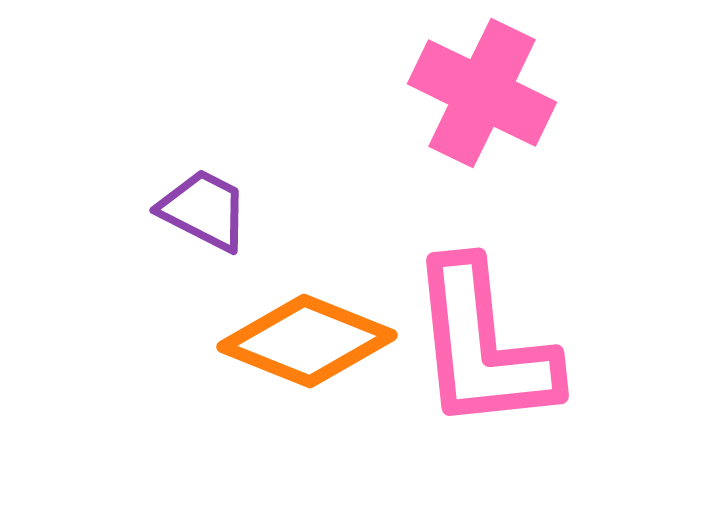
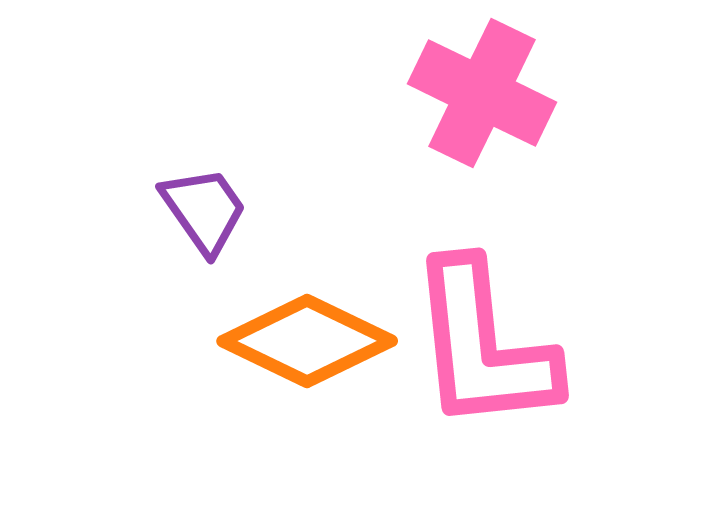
purple trapezoid: rotated 28 degrees clockwise
orange diamond: rotated 4 degrees clockwise
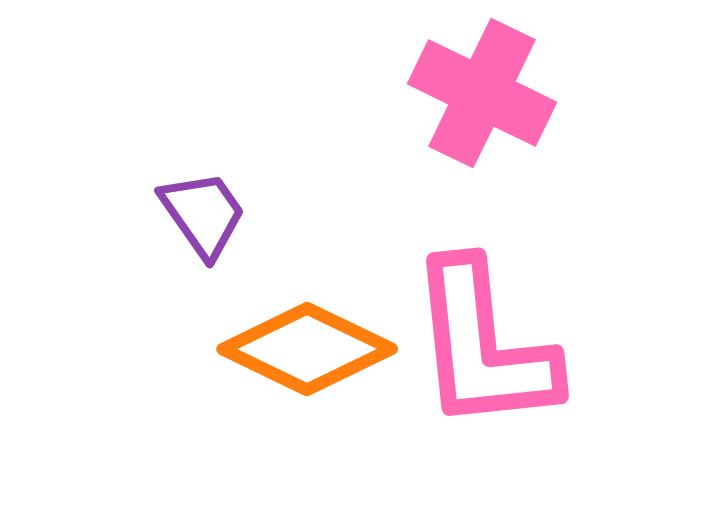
purple trapezoid: moved 1 px left, 4 px down
orange diamond: moved 8 px down
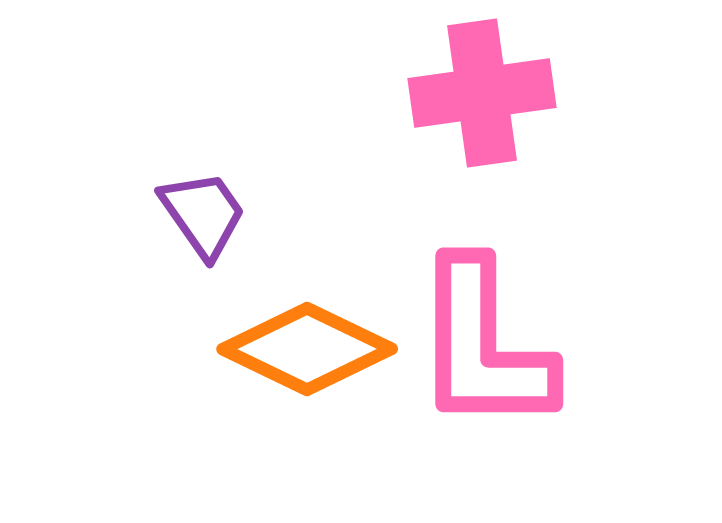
pink cross: rotated 34 degrees counterclockwise
pink L-shape: rotated 6 degrees clockwise
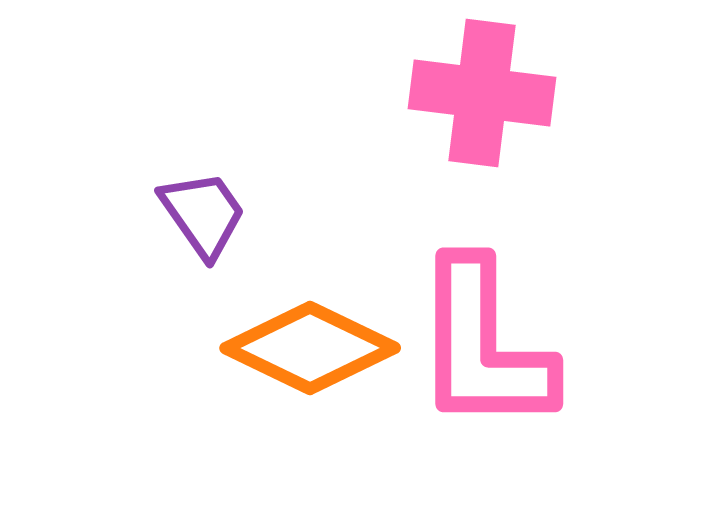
pink cross: rotated 15 degrees clockwise
orange diamond: moved 3 px right, 1 px up
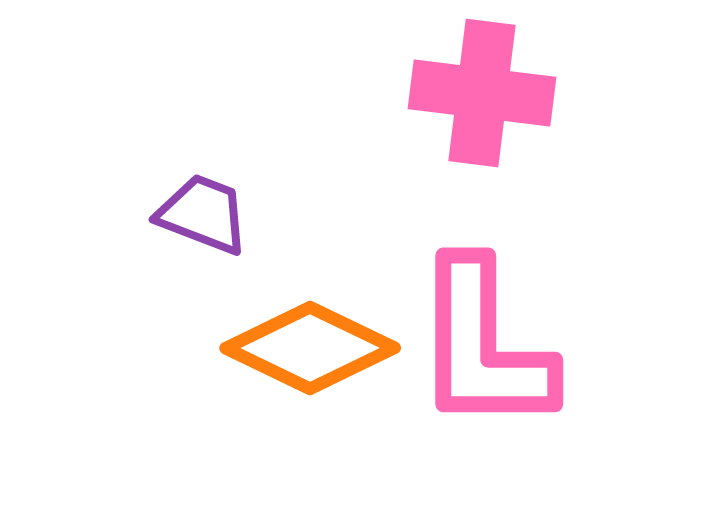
purple trapezoid: rotated 34 degrees counterclockwise
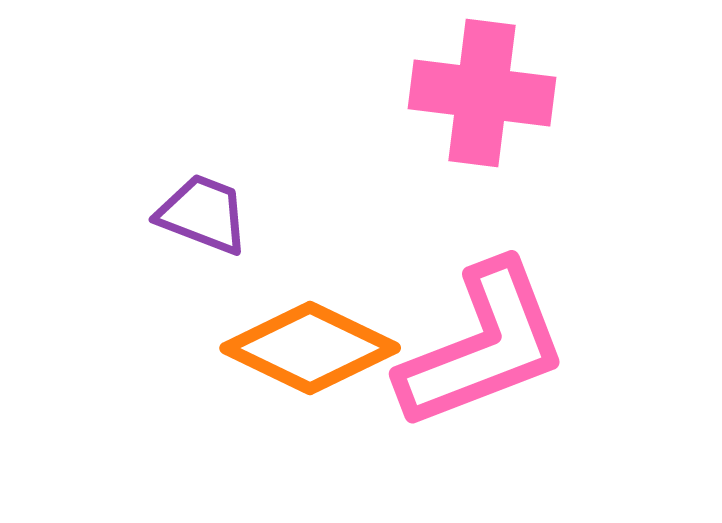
pink L-shape: rotated 111 degrees counterclockwise
